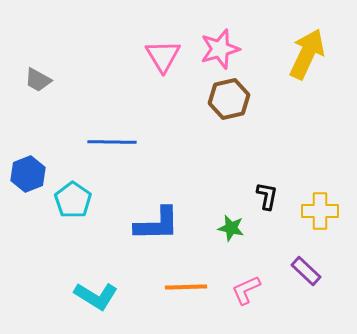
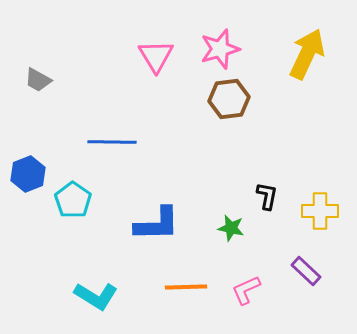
pink triangle: moved 7 px left
brown hexagon: rotated 6 degrees clockwise
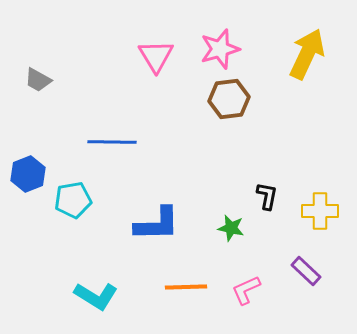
cyan pentagon: rotated 27 degrees clockwise
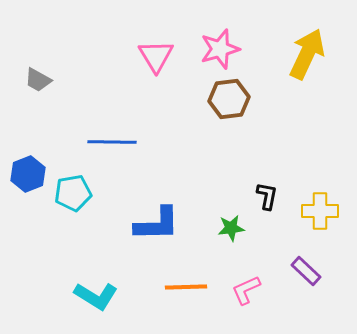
cyan pentagon: moved 7 px up
green star: rotated 20 degrees counterclockwise
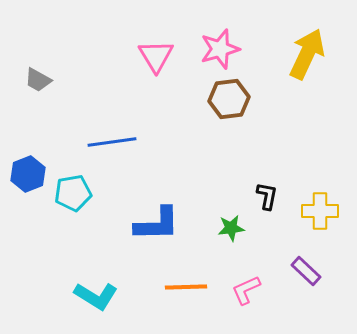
blue line: rotated 9 degrees counterclockwise
